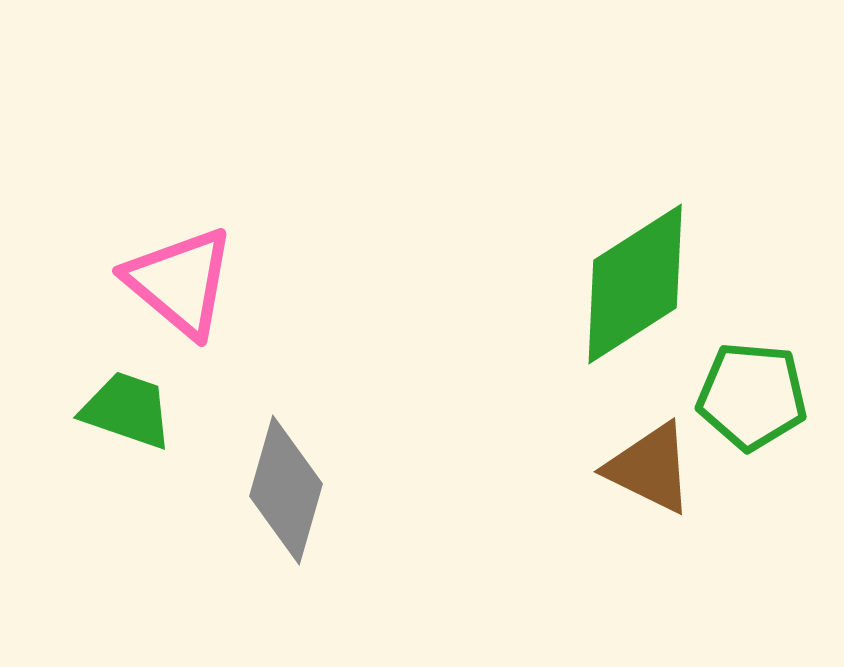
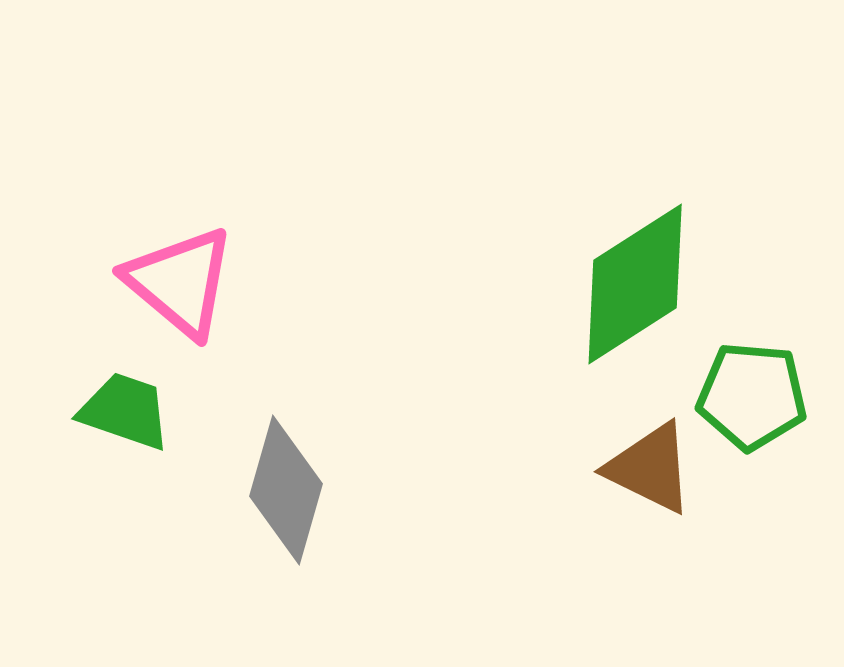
green trapezoid: moved 2 px left, 1 px down
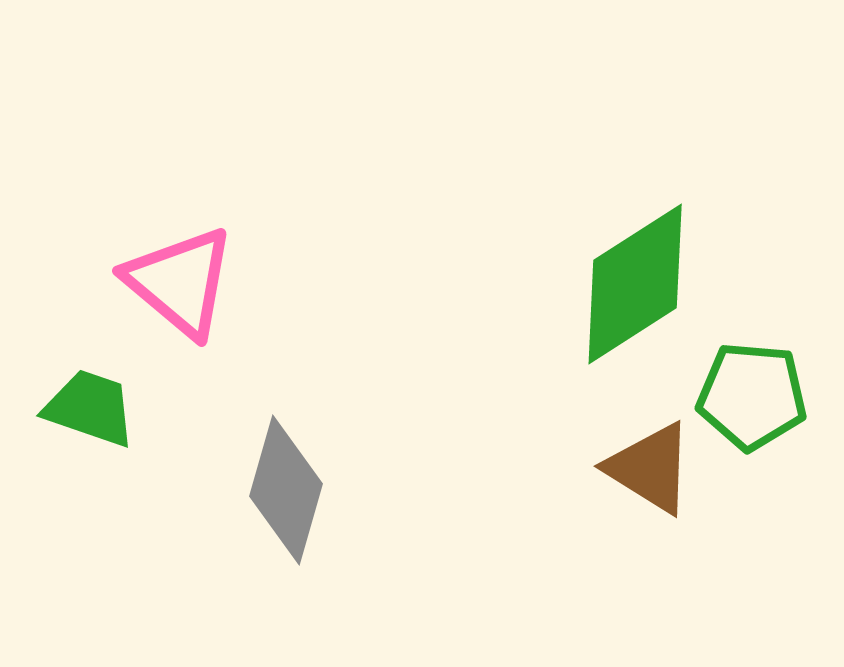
green trapezoid: moved 35 px left, 3 px up
brown triangle: rotated 6 degrees clockwise
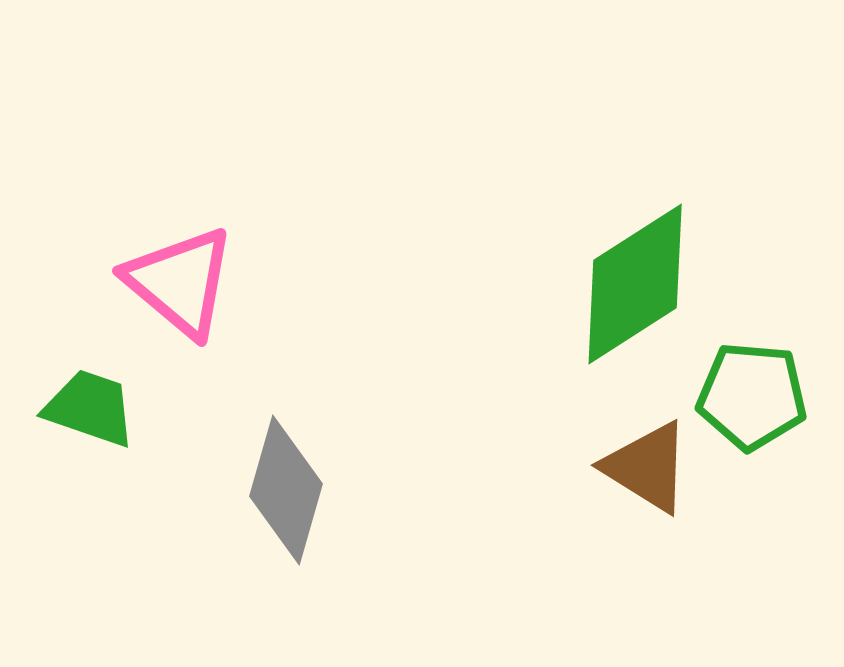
brown triangle: moved 3 px left, 1 px up
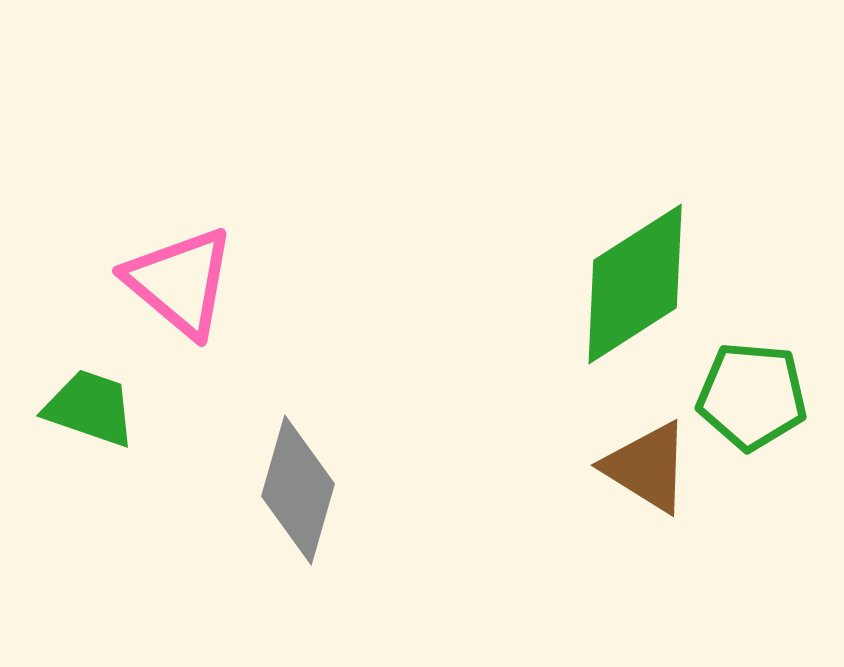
gray diamond: moved 12 px right
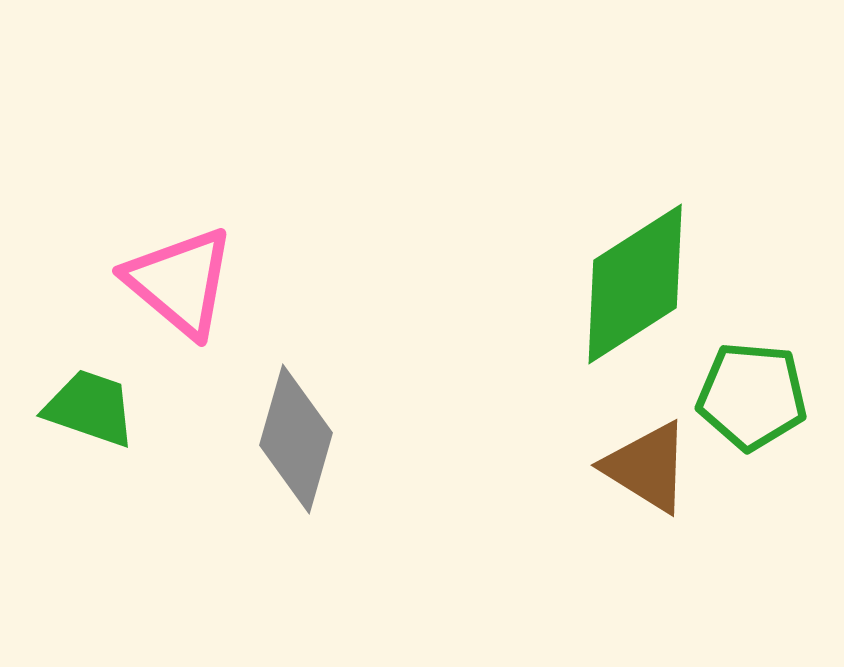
gray diamond: moved 2 px left, 51 px up
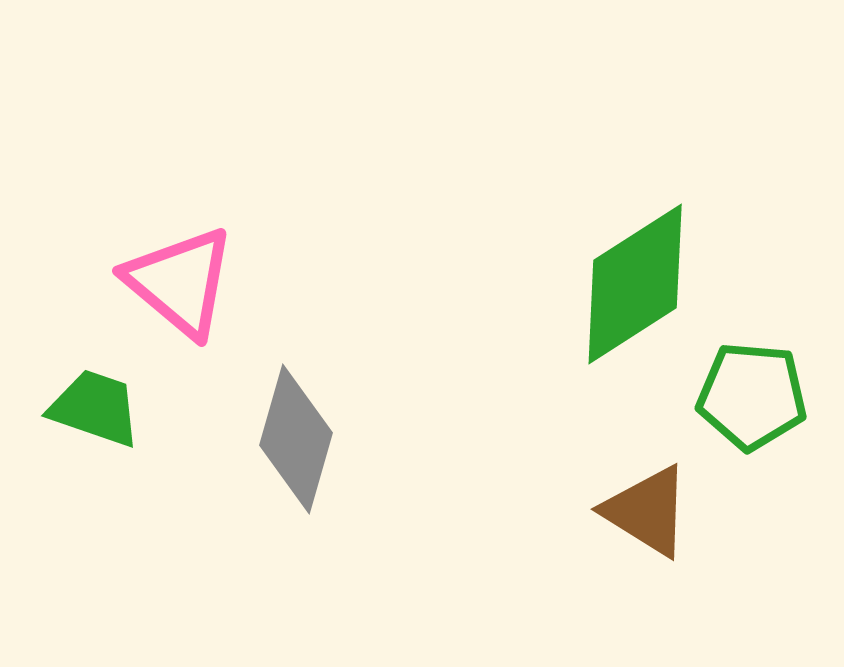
green trapezoid: moved 5 px right
brown triangle: moved 44 px down
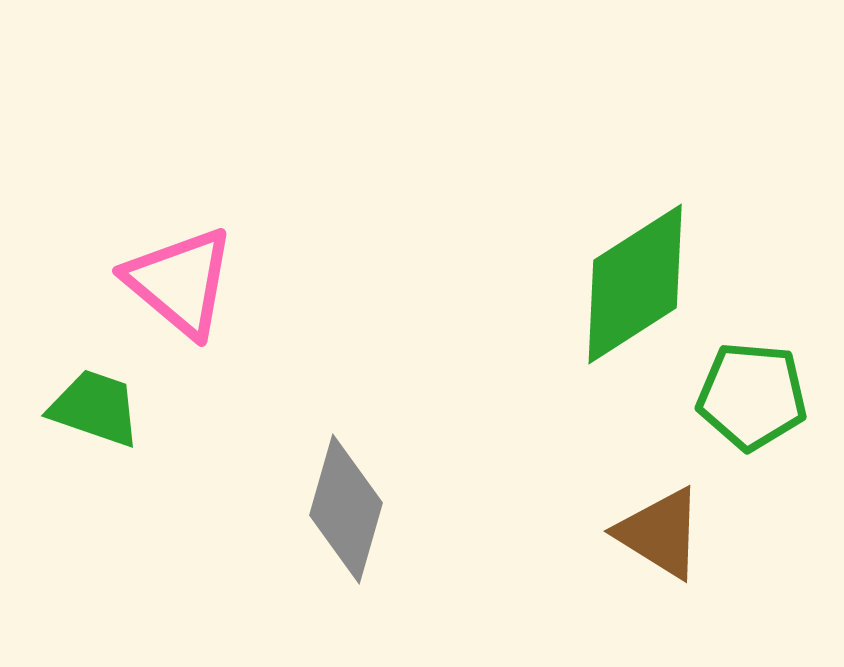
gray diamond: moved 50 px right, 70 px down
brown triangle: moved 13 px right, 22 px down
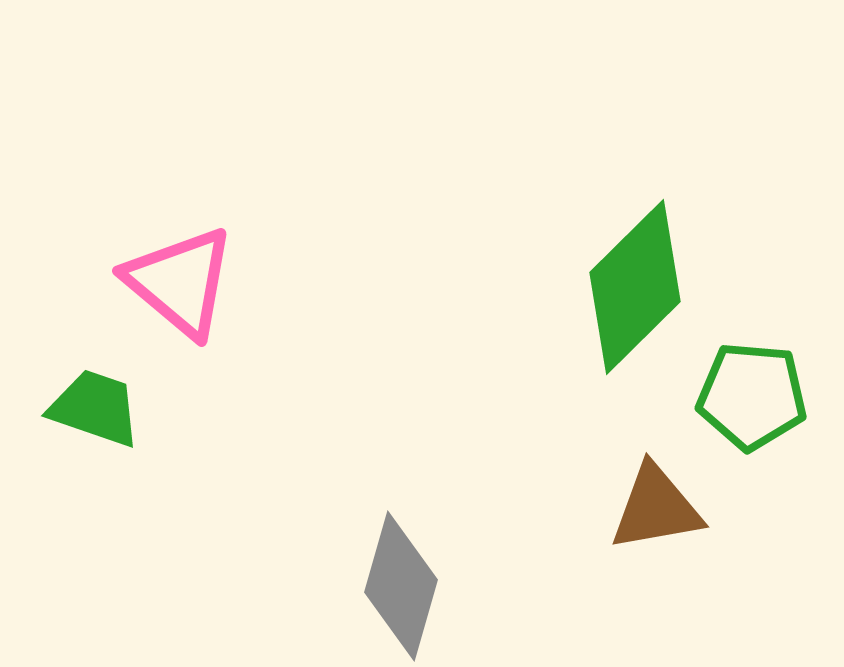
green diamond: moved 3 px down; rotated 12 degrees counterclockwise
gray diamond: moved 55 px right, 77 px down
brown triangle: moved 4 px left, 25 px up; rotated 42 degrees counterclockwise
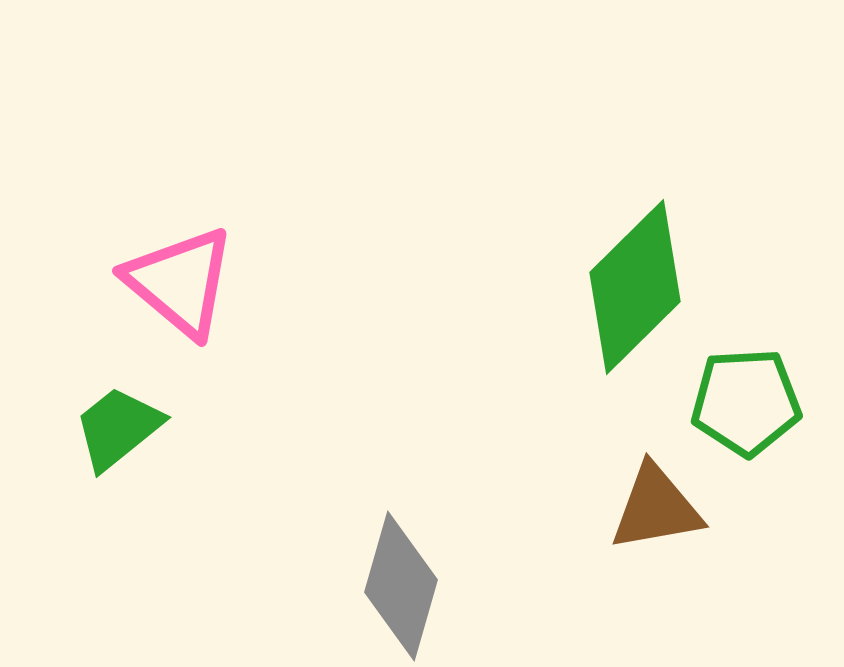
green pentagon: moved 6 px left, 6 px down; rotated 8 degrees counterclockwise
green trapezoid: moved 23 px right, 20 px down; rotated 58 degrees counterclockwise
